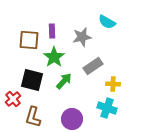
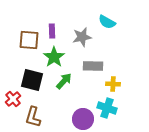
gray rectangle: rotated 36 degrees clockwise
purple circle: moved 11 px right
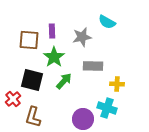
yellow cross: moved 4 px right
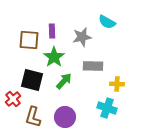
purple circle: moved 18 px left, 2 px up
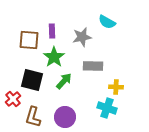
yellow cross: moved 1 px left, 3 px down
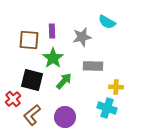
green star: moved 1 px left, 1 px down
brown L-shape: moved 1 px left, 2 px up; rotated 35 degrees clockwise
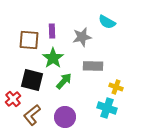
yellow cross: rotated 16 degrees clockwise
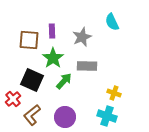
cyan semicircle: moved 5 px right; rotated 36 degrees clockwise
gray star: rotated 12 degrees counterclockwise
gray rectangle: moved 6 px left
black square: rotated 10 degrees clockwise
yellow cross: moved 2 px left, 6 px down
cyan cross: moved 8 px down
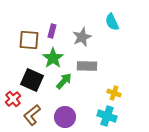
purple rectangle: rotated 16 degrees clockwise
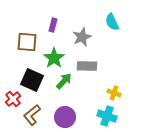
purple rectangle: moved 1 px right, 6 px up
brown square: moved 2 px left, 2 px down
green star: moved 1 px right
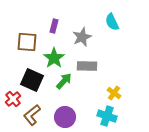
purple rectangle: moved 1 px right, 1 px down
yellow cross: rotated 16 degrees clockwise
